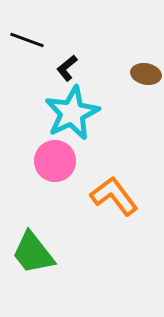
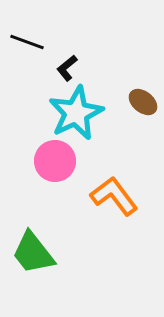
black line: moved 2 px down
brown ellipse: moved 3 px left, 28 px down; rotated 28 degrees clockwise
cyan star: moved 4 px right
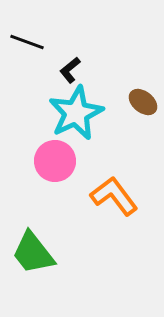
black L-shape: moved 3 px right, 2 px down
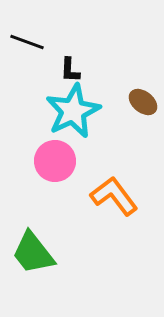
black L-shape: rotated 48 degrees counterclockwise
cyan star: moved 3 px left, 2 px up
